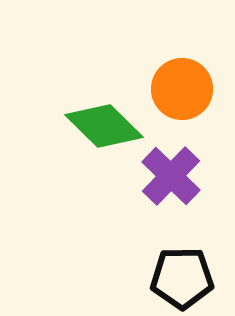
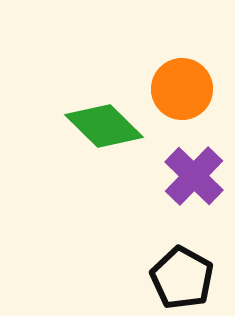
purple cross: moved 23 px right
black pentagon: rotated 30 degrees clockwise
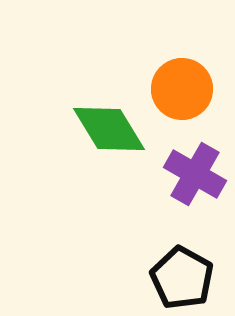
green diamond: moved 5 px right, 3 px down; rotated 14 degrees clockwise
purple cross: moved 1 px right, 2 px up; rotated 14 degrees counterclockwise
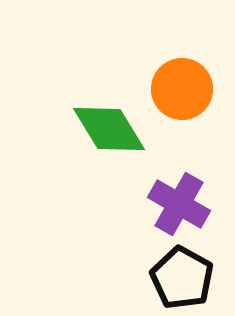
purple cross: moved 16 px left, 30 px down
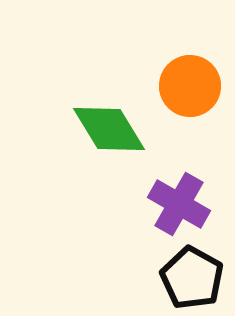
orange circle: moved 8 px right, 3 px up
black pentagon: moved 10 px right
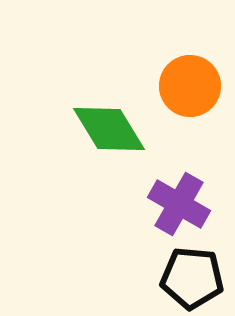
black pentagon: rotated 24 degrees counterclockwise
